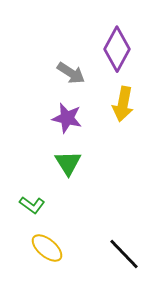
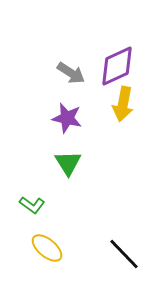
purple diamond: moved 17 px down; rotated 36 degrees clockwise
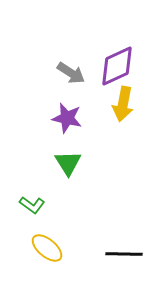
black line: rotated 45 degrees counterclockwise
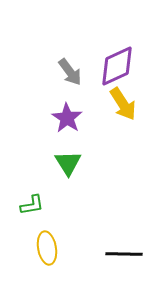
gray arrow: moved 1 px left, 1 px up; rotated 20 degrees clockwise
yellow arrow: rotated 44 degrees counterclockwise
purple star: rotated 20 degrees clockwise
green L-shape: rotated 45 degrees counterclockwise
yellow ellipse: rotated 40 degrees clockwise
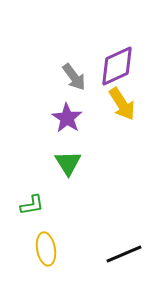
gray arrow: moved 4 px right, 5 px down
yellow arrow: moved 1 px left
yellow ellipse: moved 1 px left, 1 px down
black line: rotated 24 degrees counterclockwise
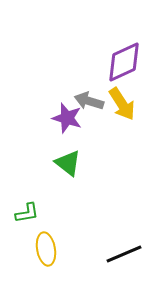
purple diamond: moved 7 px right, 4 px up
gray arrow: moved 15 px right, 24 px down; rotated 144 degrees clockwise
purple star: rotated 16 degrees counterclockwise
green triangle: rotated 20 degrees counterclockwise
green L-shape: moved 5 px left, 8 px down
